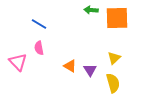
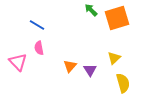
green arrow: rotated 40 degrees clockwise
orange square: rotated 15 degrees counterclockwise
blue line: moved 2 px left, 1 px down
orange triangle: rotated 40 degrees clockwise
yellow semicircle: moved 10 px right
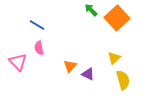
orange square: rotated 25 degrees counterclockwise
purple triangle: moved 2 px left, 4 px down; rotated 32 degrees counterclockwise
yellow semicircle: moved 3 px up
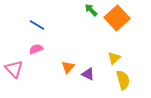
pink semicircle: moved 3 px left, 1 px down; rotated 80 degrees clockwise
pink triangle: moved 4 px left, 7 px down
orange triangle: moved 2 px left, 1 px down
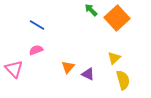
pink semicircle: moved 1 px down
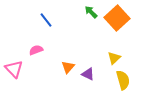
green arrow: moved 2 px down
blue line: moved 9 px right, 5 px up; rotated 21 degrees clockwise
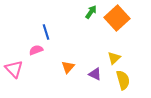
green arrow: rotated 80 degrees clockwise
blue line: moved 12 px down; rotated 21 degrees clockwise
purple triangle: moved 7 px right
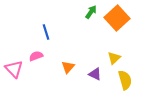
pink semicircle: moved 6 px down
yellow semicircle: moved 2 px right
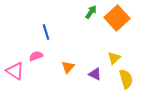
pink triangle: moved 1 px right, 2 px down; rotated 12 degrees counterclockwise
yellow semicircle: moved 1 px right, 1 px up
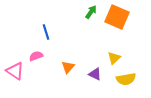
orange square: moved 1 px up; rotated 25 degrees counterclockwise
yellow semicircle: rotated 96 degrees clockwise
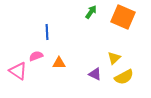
orange square: moved 6 px right
blue line: moved 1 px right; rotated 14 degrees clockwise
orange triangle: moved 9 px left, 4 px up; rotated 48 degrees clockwise
pink triangle: moved 3 px right
yellow semicircle: moved 2 px left, 2 px up; rotated 18 degrees counterclockwise
